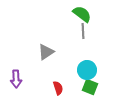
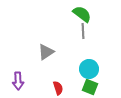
cyan circle: moved 2 px right, 1 px up
purple arrow: moved 2 px right, 2 px down
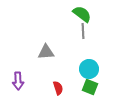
gray triangle: rotated 30 degrees clockwise
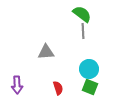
purple arrow: moved 1 px left, 4 px down
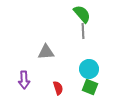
green semicircle: rotated 12 degrees clockwise
purple arrow: moved 7 px right, 5 px up
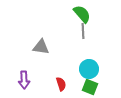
gray triangle: moved 5 px left, 5 px up; rotated 12 degrees clockwise
red semicircle: moved 3 px right, 4 px up
